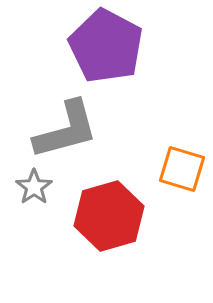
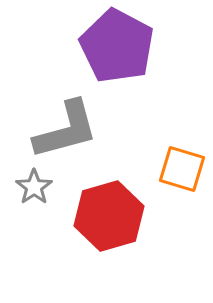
purple pentagon: moved 11 px right
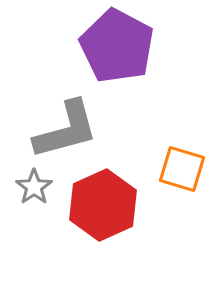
red hexagon: moved 6 px left, 11 px up; rotated 8 degrees counterclockwise
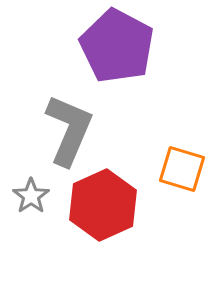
gray L-shape: moved 3 px right; rotated 52 degrees counterclockwise
gray star: moved 3 px left, 9 px down
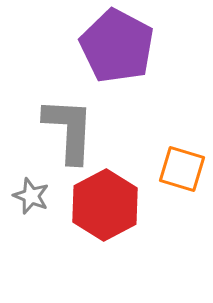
gray L-shape: rotated 20 degrees counterclockwise
gray star: rotated 15 degrees counterclockwise
red hexagon: moved 2 px right; rotated 4 degrees counterclockwise
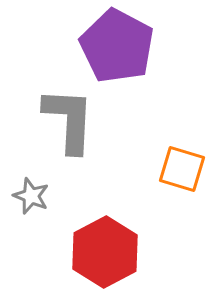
gray L-shape: moved 10 px up
red hexagon: moved 47 px down
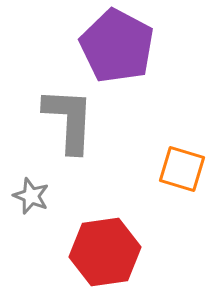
red hexagon: rotated 20 degrees clockwise
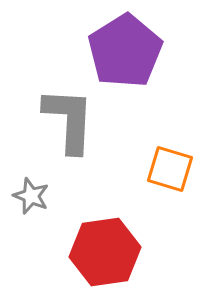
purple pentagon: moved 8 px right, 5 px down; rotated 12 degrees clockwise
orange square: moved 12 px left
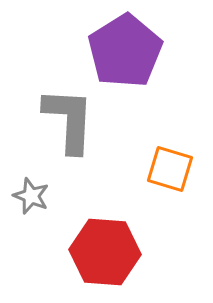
red hexagon: rotated 12 degrees clockwise
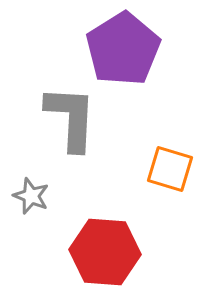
purple pentagon: moved 2 px left, 2 px up
gray L-shape: moved 2 px right, 2 px up
